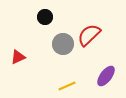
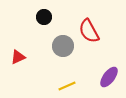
black circle: moved 1 px left
red semicircle: moved 4 px up; rotated 75 degrees counterclockwise
gray circle: moved 2 px down
purple ellipse: moved 3 px right, 1 px down
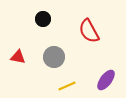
black circle: moved 1 px left, 2 px down
gray circle: moved 9 px left, 11 px down
red triangle: rotated 35 degrees clockwise
purple ellipse: moved 3 px left, 3 px down
